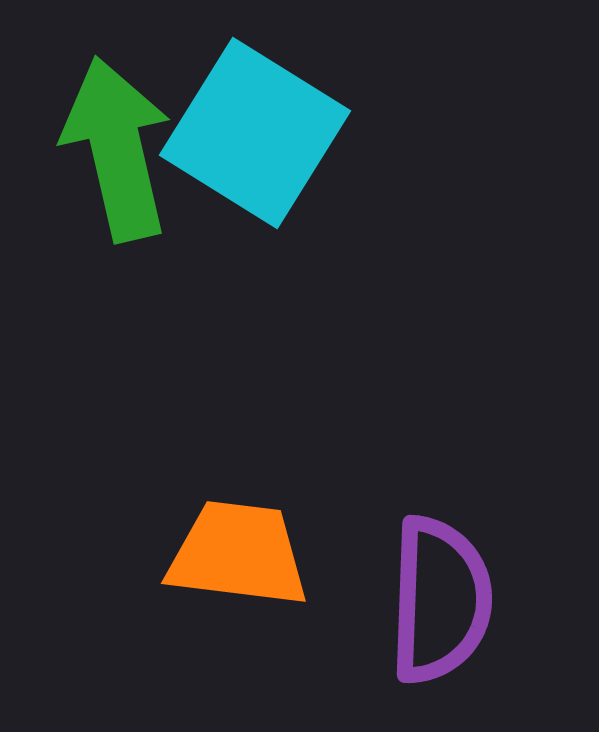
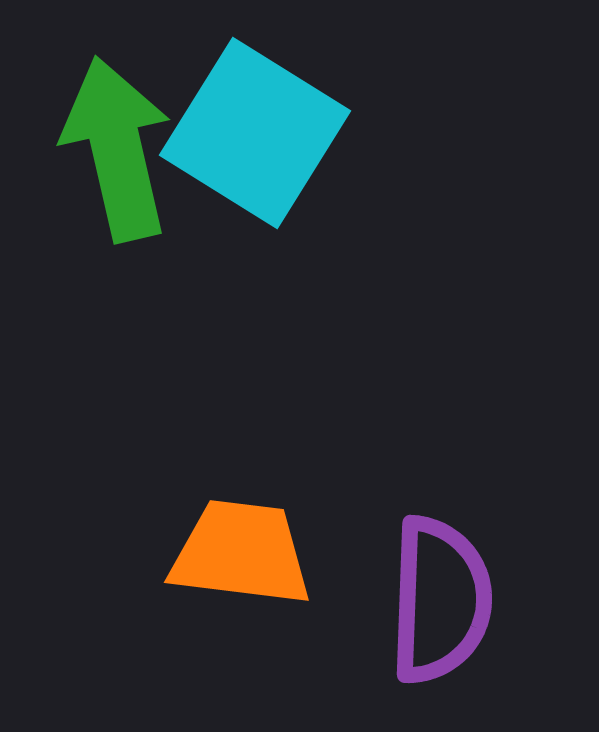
orange trapezoid: moved 3 px right, 1 px up
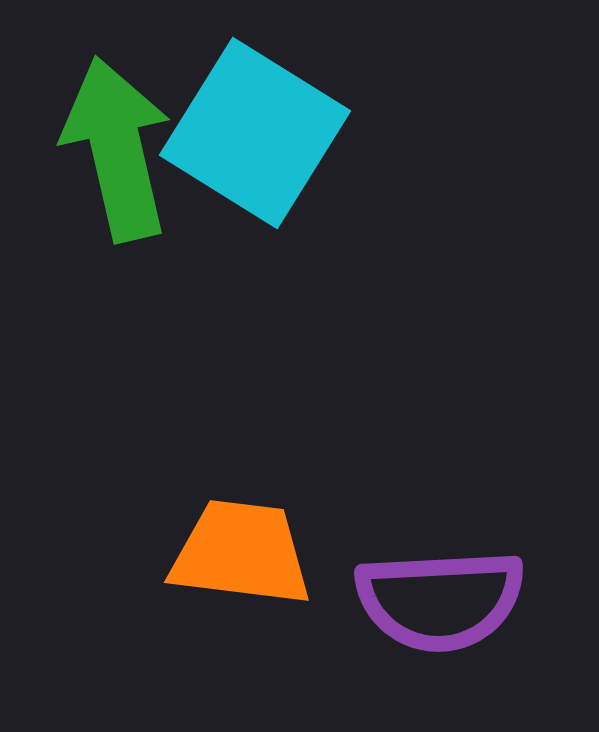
purple semicircle: rotated 85 degrees clockwise
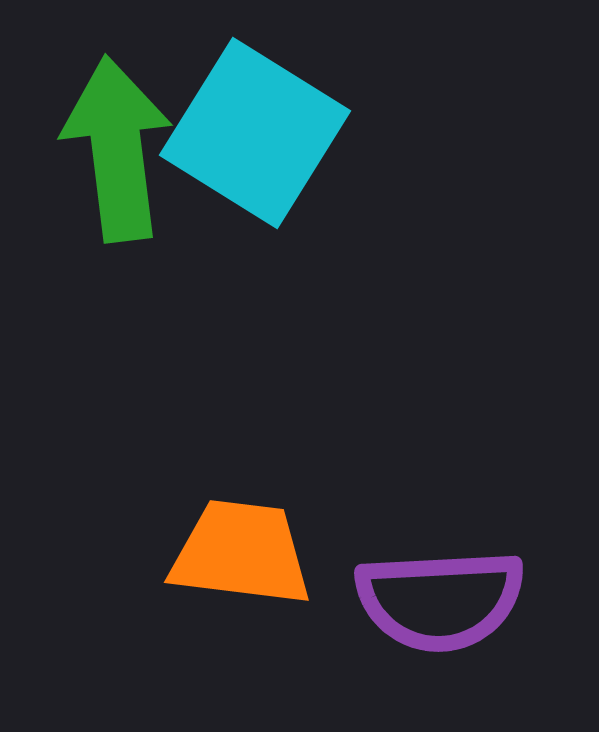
green arrow: rotated 6 degrees clockwise
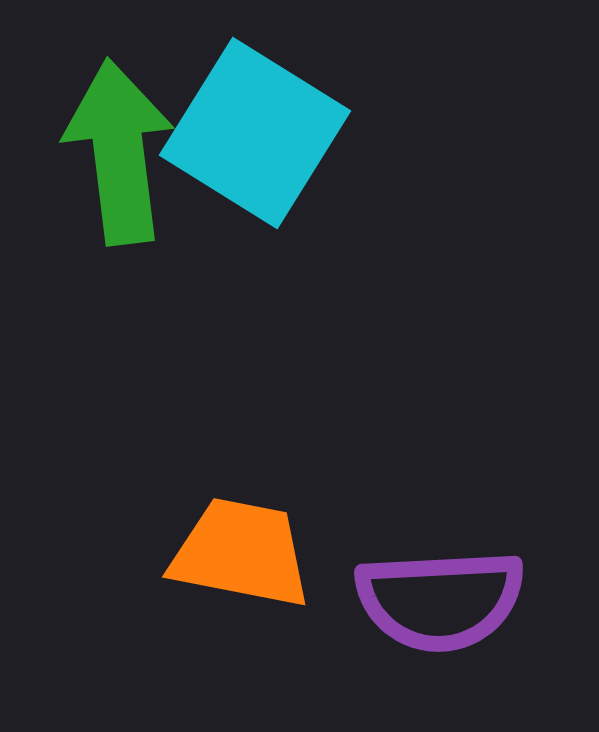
green arrow: moved 2 px right, 3 px down
orange trapezoid: rotated 4 degrees clockwise
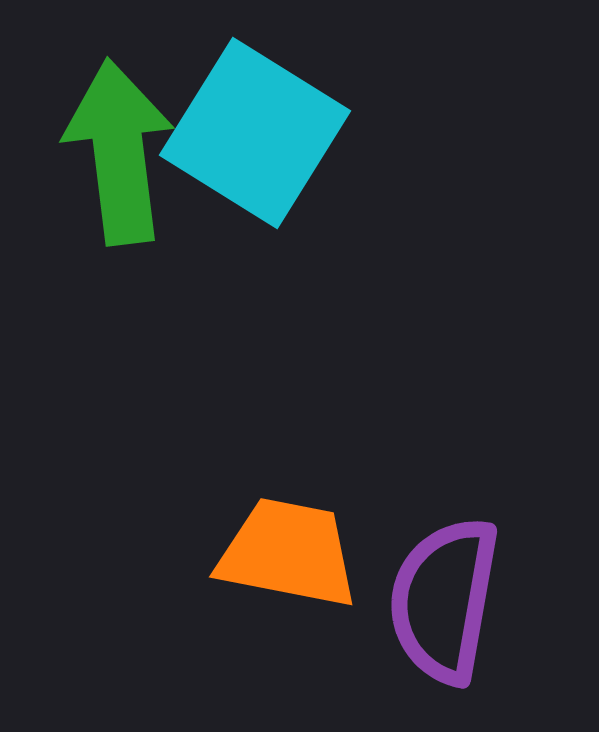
orange trapezoid: moved 47 px right
purple semicircle: moved 4 px right; rotated 103 degrees clockwise
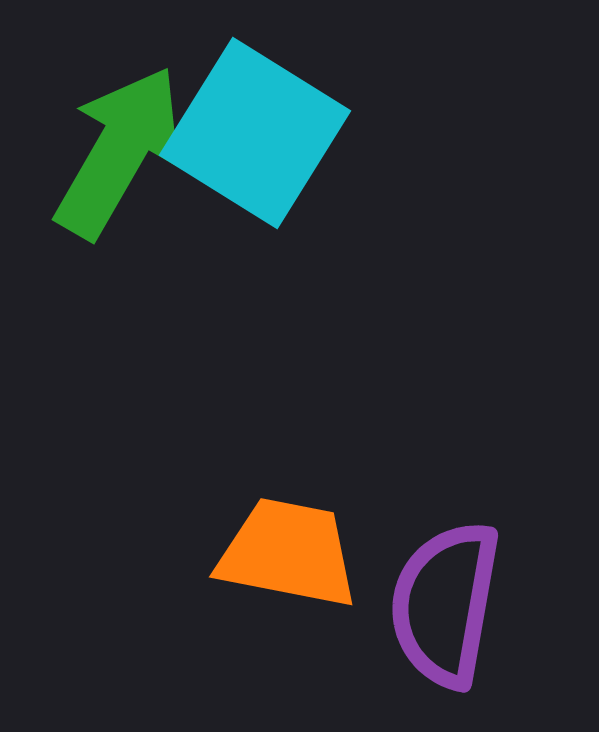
green arrow: rotated 37 degrees clockwise
purple semicircle: moved 1 px right, 4 px down
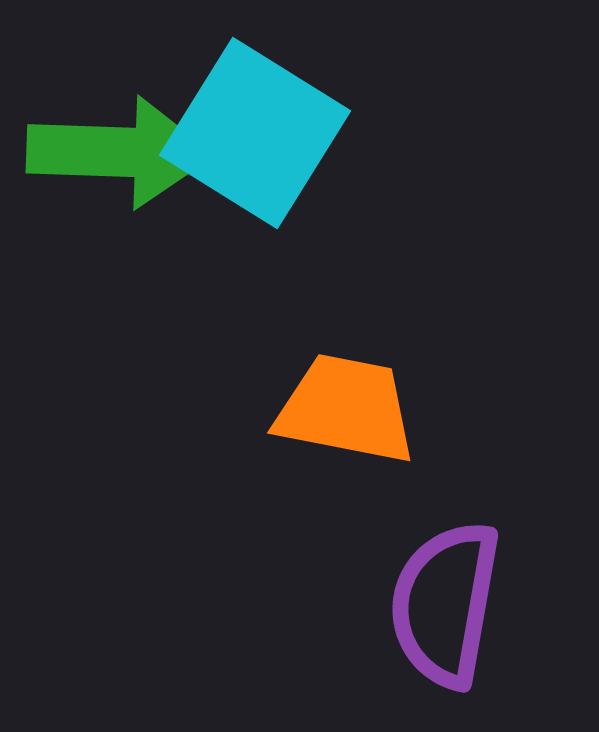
green arrow: rotated 62 degrees clockwise
orange trapezoid: moved 58 px right, 144 px up
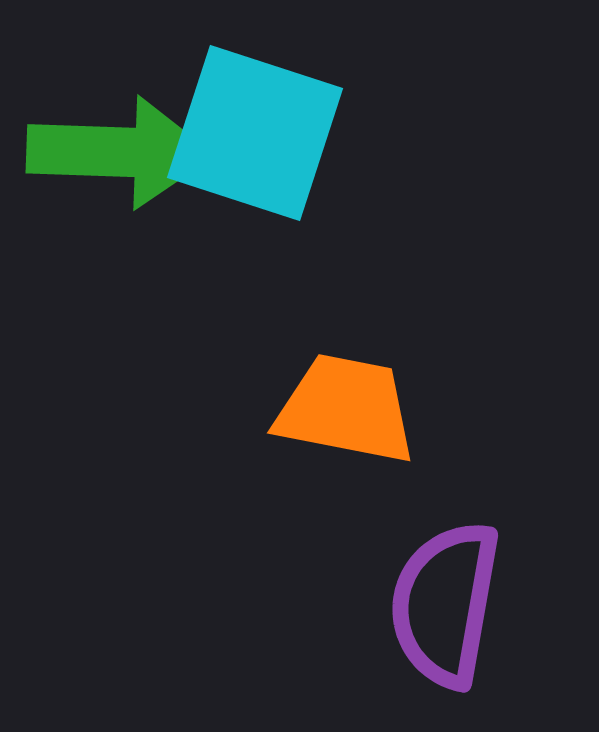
cyan square: rotated 14 degrees counterclockwise
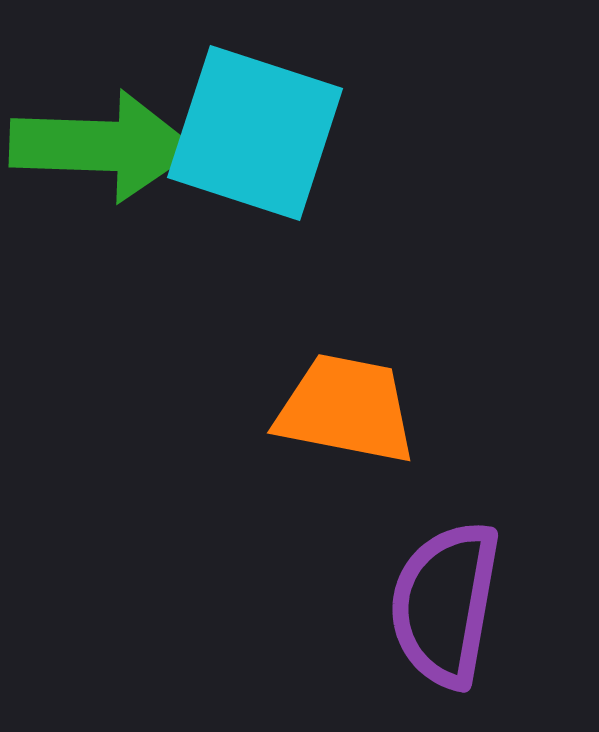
green arrow: moved 17 px left, 6 px up
